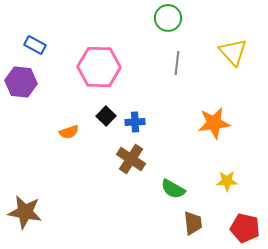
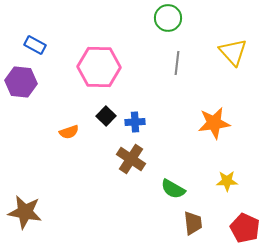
red pentagon: rotated 12 degrees clockwise
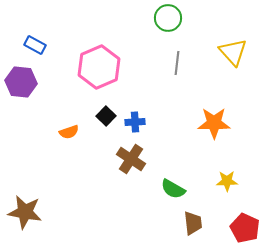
pink hexagon: rotated 24 degrees counterclockwise
orange star: rotated 8 degrees clockwise
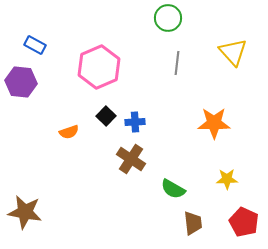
yellow star: moved 2 px up
red pentagon: moved 1 px left, 6 px up
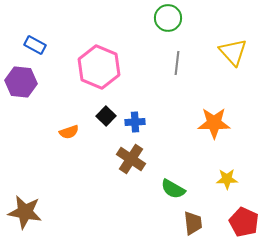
pink hexagon: rotated 15 degrees counterclockwise
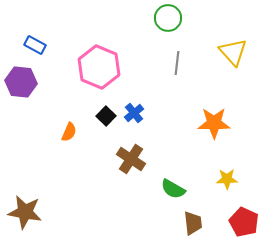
blue cross: moved 1 px left, 9 px up; rotated 36 degrees counterclockwise
orange semicircle: rotated 48 degrees counterclockwise
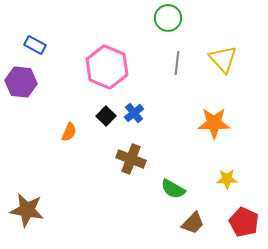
yellow triangle: moved 10 px left, 7 px down
pink hexagon: moved 8 px right
brown cross: rotated 12 degrees counterclockwise
brown star: moved 2 px right, 2 px up
brown trapezoid: rotated 50 degrees clockwise
